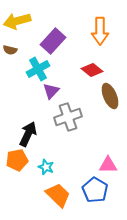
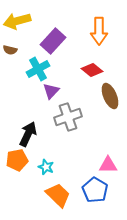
orange arrow: moved 1 px left
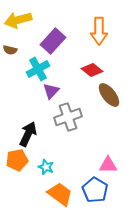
yellow arrow: moved 1 px right, 1 px up
brown ellipse: moved 1 px left, 1 px up; rotated 15 degrees counterclockwise
orange trapezoid: moved 2 px right, 1 px up; rotated 8 degrees counterclockwise
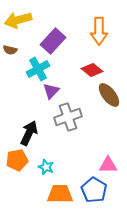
black arrow: moved 1 px right, 1 px up
blue pentagon: moved 1 px left
orange trapezoid: rotated 36 degrees counterclockwise
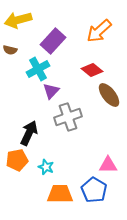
orange arrow: rotated 48 degrees clockwise
